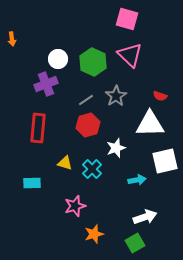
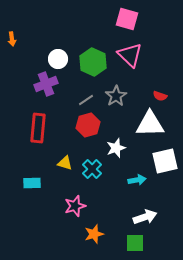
green square: rotated 30 degrees clockwise
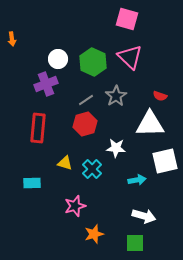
pink triangle: moved 2 px down
red hexagon: moved 3 px left, 1 px up
white star: rotated 24 degrees clockwise
white arrow: moved 1 px left, 1 px up; rotated 35 degrees clockwise
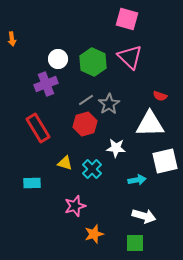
gray star: moved 7 px left, 8 px down
red rectangle: rotated 36 degrees counterclockwise
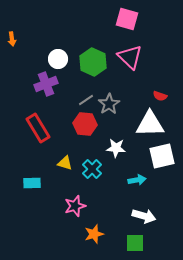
red hexagon: rotated 20 degrees clockwise
white square: moved 3 px left, 5 px up
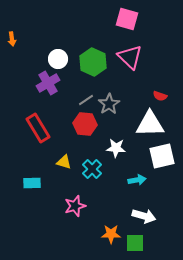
purple cross: moved 2 px right, 1 px up; rotated 10 degrees counterclockwise
yellow triangle: moved 1 px left, 1 px up
orange star: moved 17 px right; rotated 18 degrees clockwise
